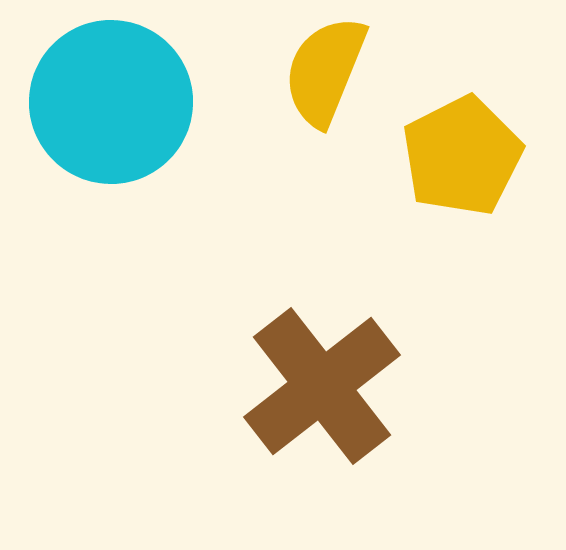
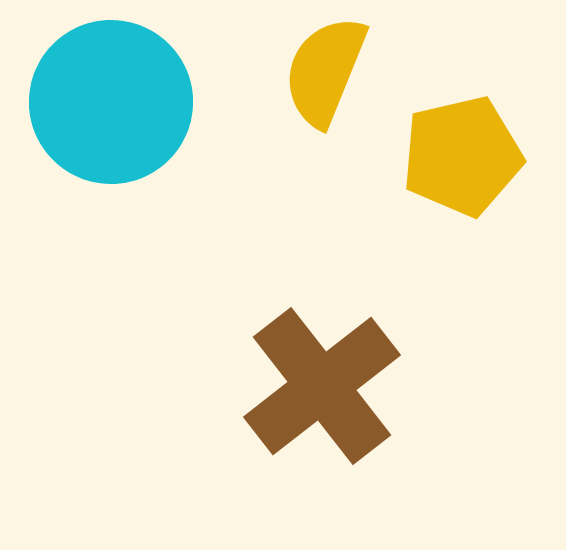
yellow pentagon: rotated 14 degrees clockwise
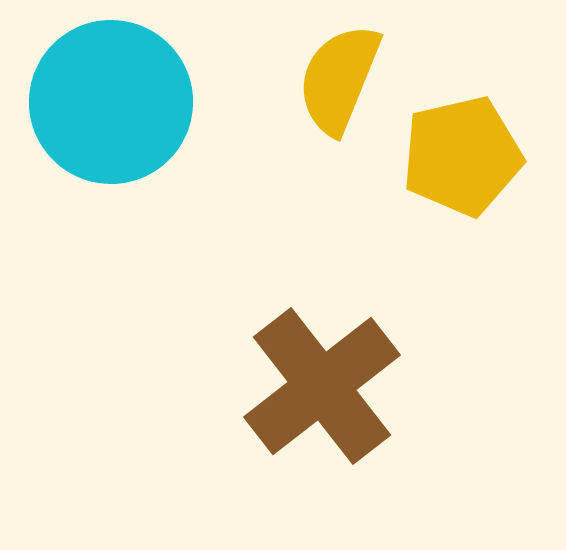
yellow semicircle: moved 14 px right, 8 px down
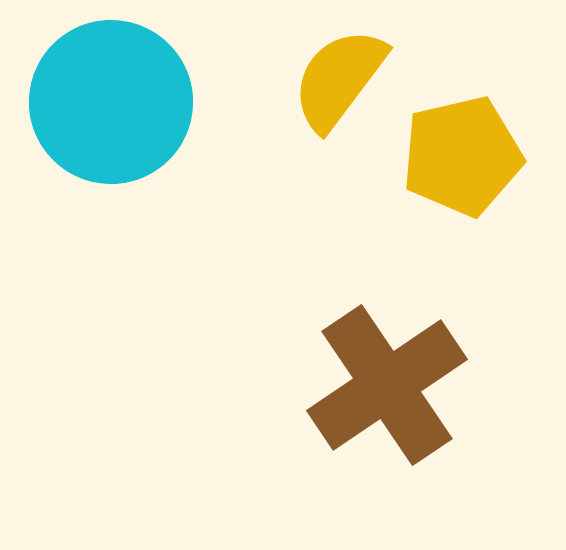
yellow semicircle: rotated 15 degrees clockwise
brown cross: moved 65 px right, 1 px up; rotated 4 degrees clockwise
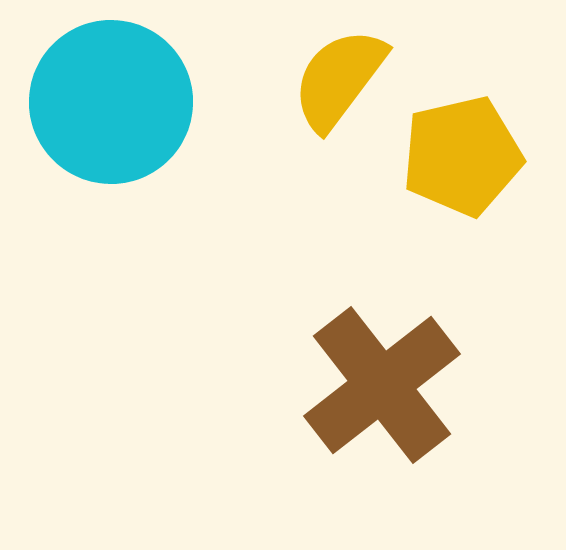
brown cross: moved 5 px left; rotated 4 degrees counterclockwise
